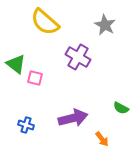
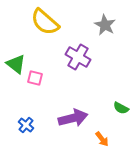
blue cross: rotated 21 degrees clockwise
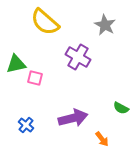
green triangle: rotated 50 degrees counterclockwise
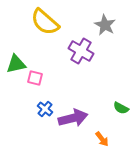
purple cross: moved 3 px right, 6 px up
blue cross: moved 19 px right, 16 px up
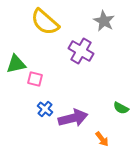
gray star: moved 1 px left, 4 px up
pink square: moved 1 px down
